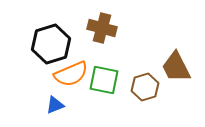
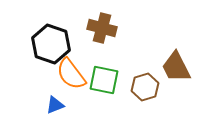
black hexagon: rotated 24 degrees counterclockwise
orange semicircle: rotated 76 degrees clockwise
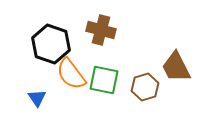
brown cross: moved 1 px left, 2 px down
blue triangle: moved 18 px left, 7 px up; rotated 42 degrees counterclockwise
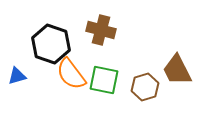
brown trapezoid: moved 1 px right, 3 px down
blue triangle: moved 20 px left, 22 px up; rotated 48 degrees clockwise
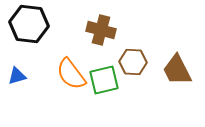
black hexagon: moved 22 px left, 20 px up; rotated 12 degrees counterclockwise
green square: rotated 24 degrees counterclockwise
brown hexagon: moved 12 px left, 25 px up; rotated 20 degrees clockwise
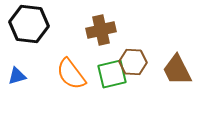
brown cross: rotated 28 degrees counterclockwise
green square: moved 8 px right, 6 px up
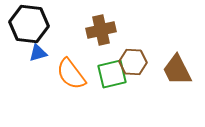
blue triangle: moved 21 px right, 23 px up
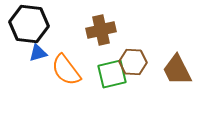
orange semicircle: moved 5 px left, 4 px up
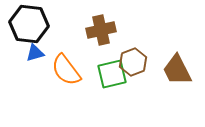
blue triangle: moved 3 px left
brown hexagon: rotated 24 degrees counterclockwise
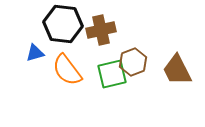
black hexagon: moved 34 px right
orange semicircle: moved 1 px right
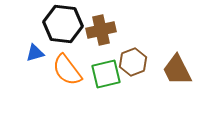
green square: moved 6 px left
